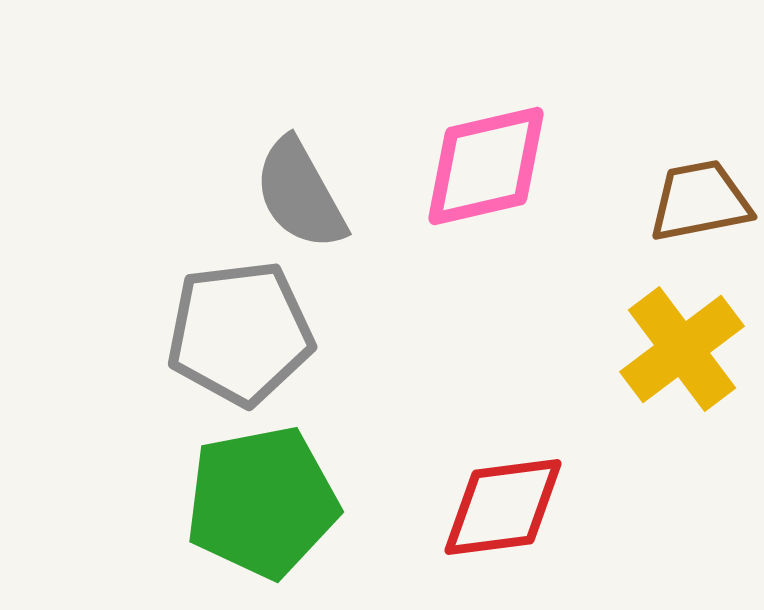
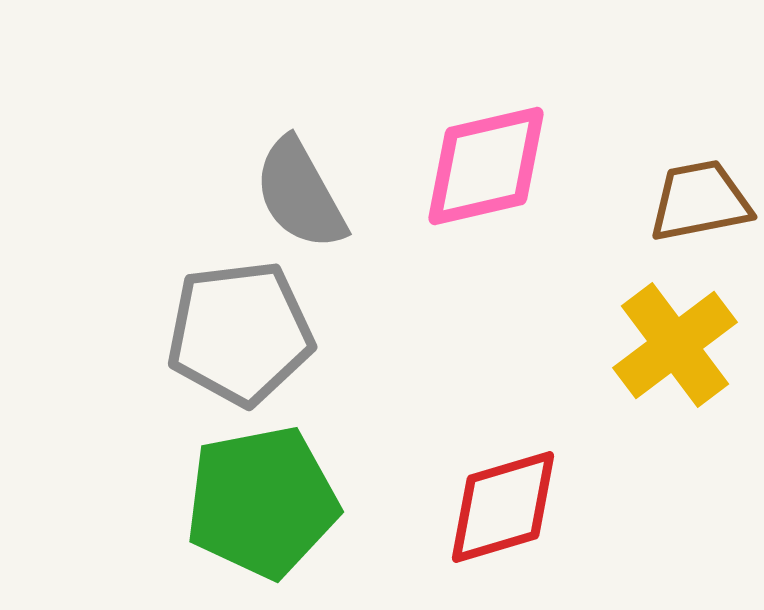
yellow cross: moved 7 px left, 4 px up
red diamond: rotated 9 degrees counterclockwise
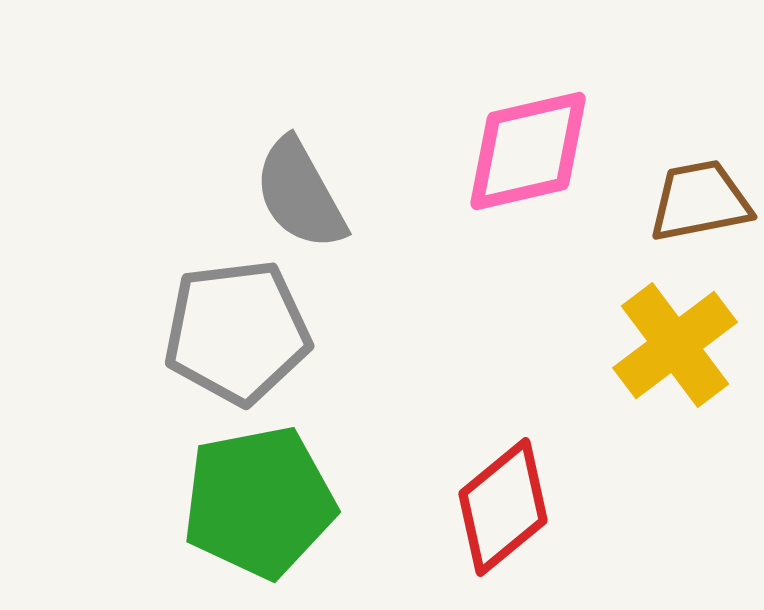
pink diamond: moved 42 px right, 15 px up
gray pentagon: moved 3 px left, 1 px up
green pentagon: moved 3 px left
red diamond: rotated 23 degrees counterclockwise
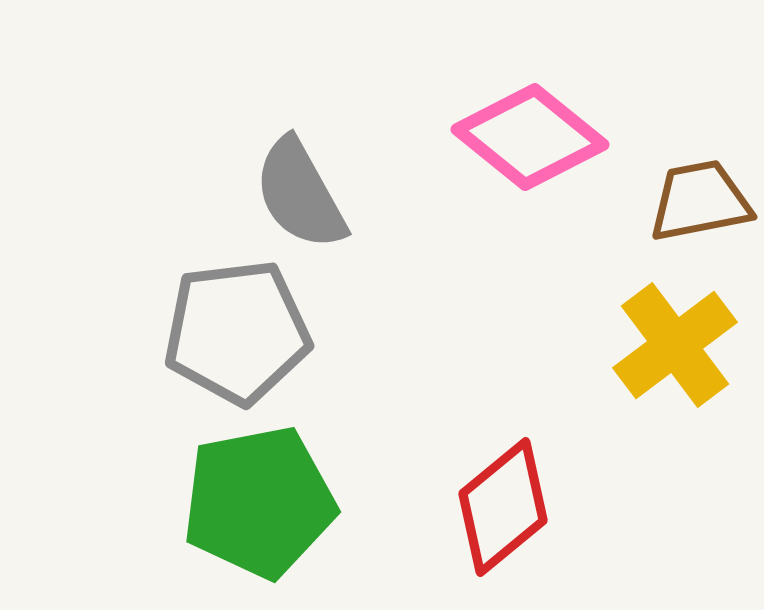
pink diamond: moved 2 px right, 14 px up; rotated 52 degrees clockwise
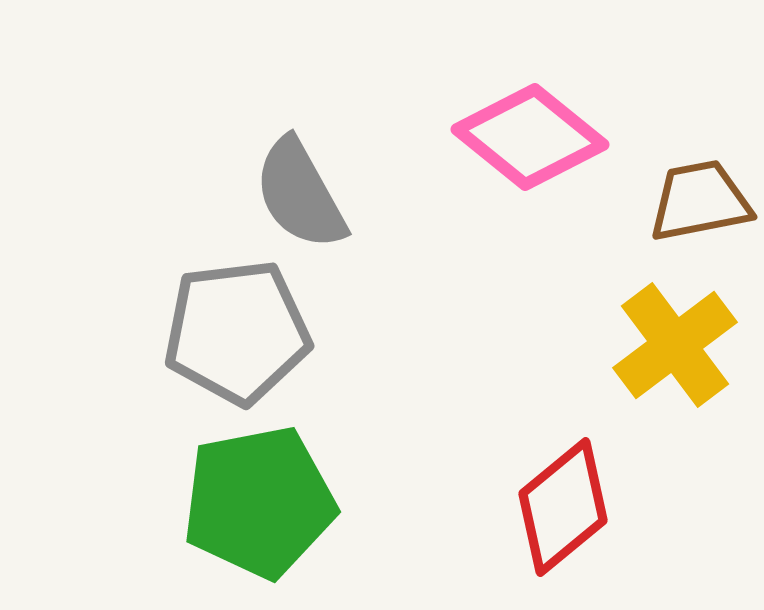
red diamond: moved 60 px right
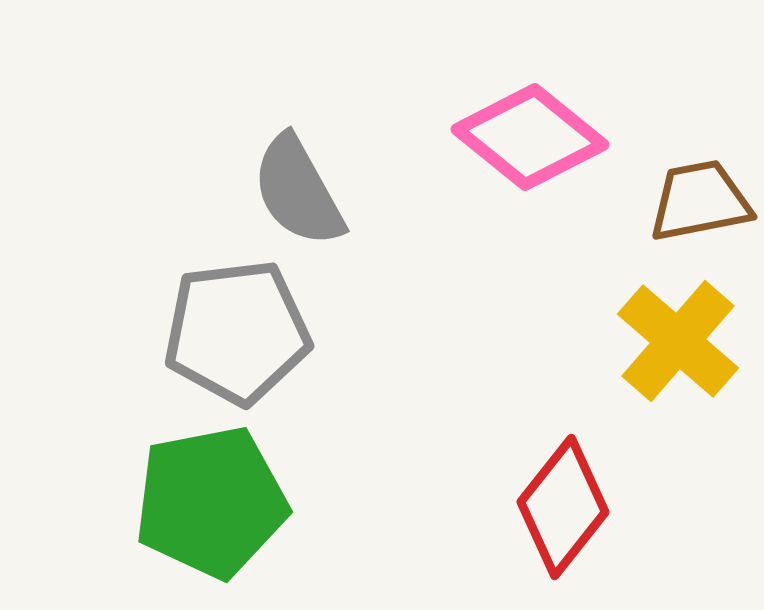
gray semicircle: moved 2 px left, 3 px up
yellow cross: moved 3 px right, 4 px up; rotated 12 degrees counterclockwise
green pentagon: moved 48 px left
red diamond: rotated 12 degrees counterclockwise
